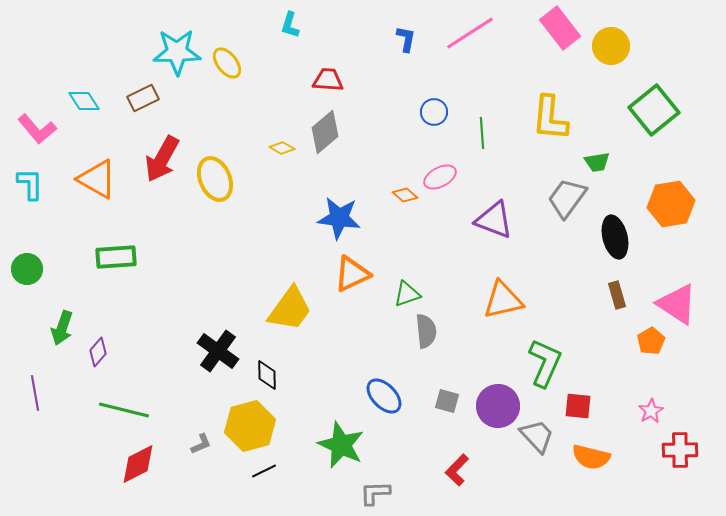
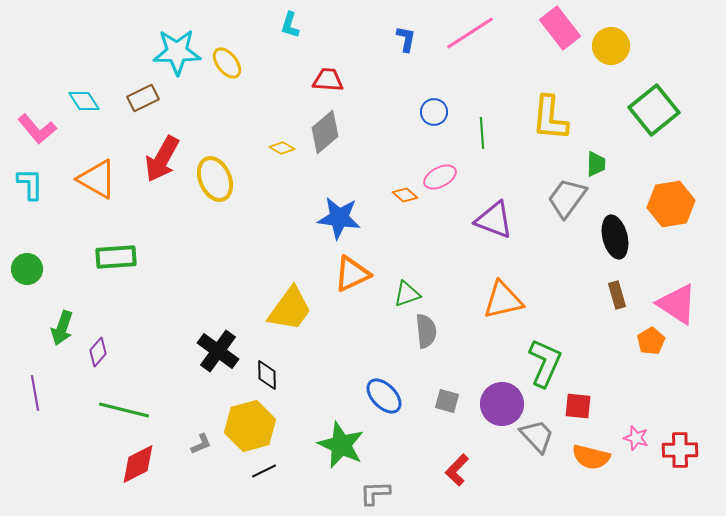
green trapezoid at (597, 162): moved 1 px left, 2 px down; rotated 80 degrees counterclockwise
purple circle at (498, 406): moved 4 px right, 2 px up
pink star at (651, 411): moved 15 px left, 27 px down; rotated 25 degrees counterclockwise
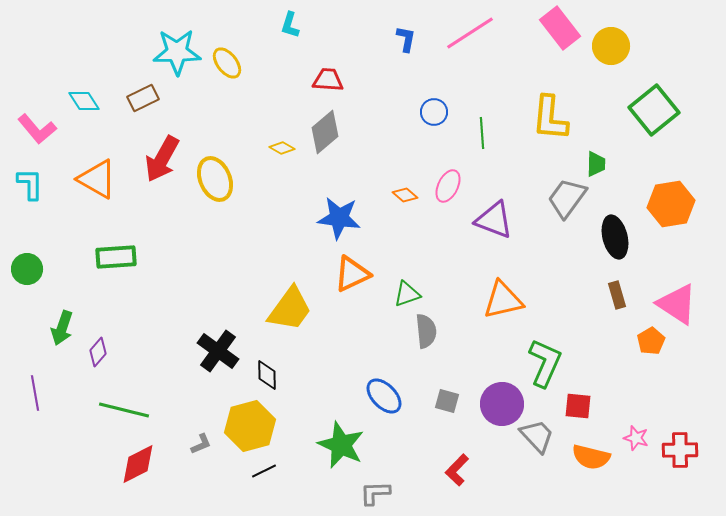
pink ellipse at (440, 177): moved 8 px right, 9 px down; rotated 36 degrees counterclockwise
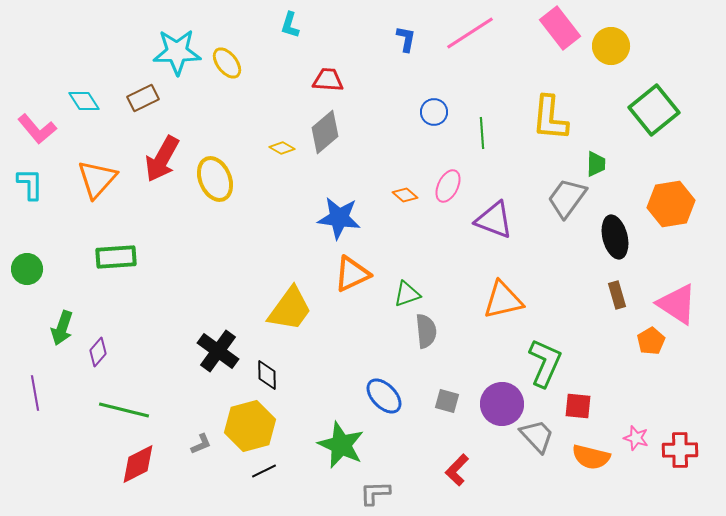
orange triangle at (97, 179): rotated 42 degrees clockwise
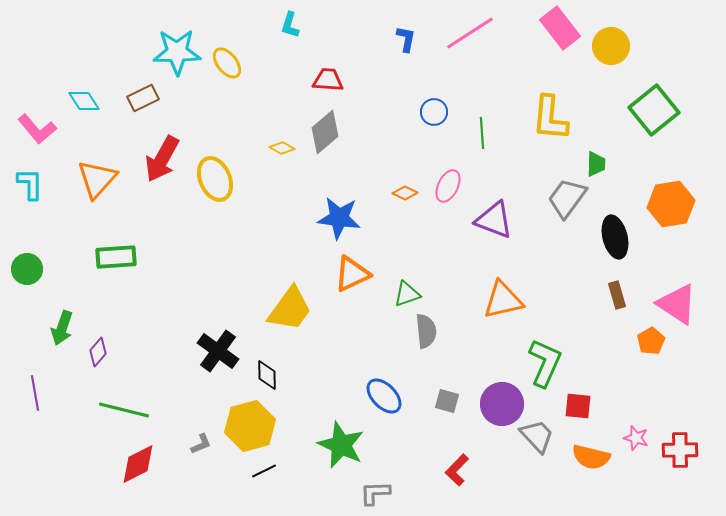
orange diamond at (405, 195): moved 2 px up; rotated 15 degrees counterclockwise
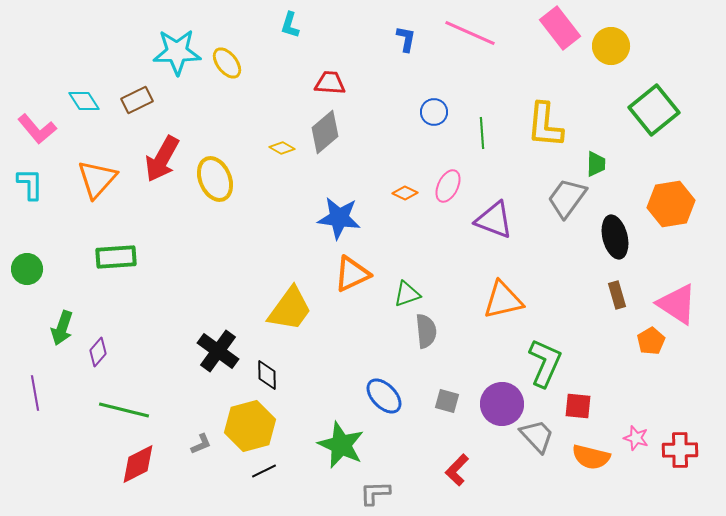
pink line at (470, 33): rotated 57 degrees clockwise
red trapezoid at (328, 80): moved 2 px right, 3 px down
brown rectangle at (143, 98): moved 6 px left, 2 px down
yellow L-shape at (550, 118): moved 5 px left, 7 px down
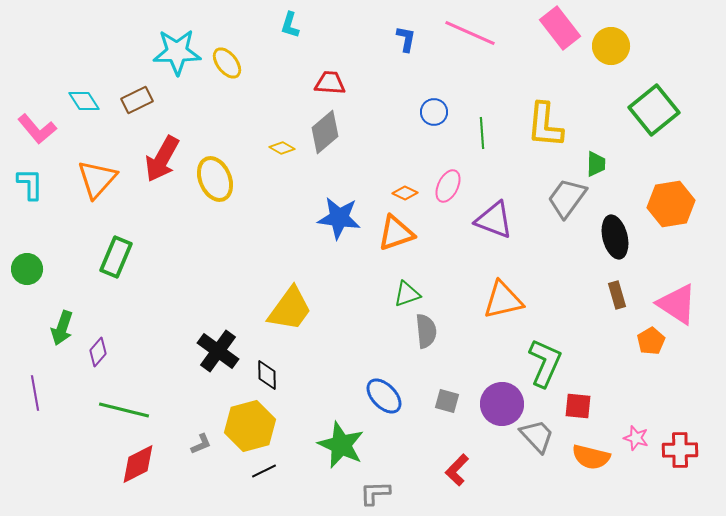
green rectangle at (116, 257): rotated 63 degrees counterclockwise
orange triangle at (352, 274): moved 44 px right, 41 px up; rotated 6 degrees clockwise
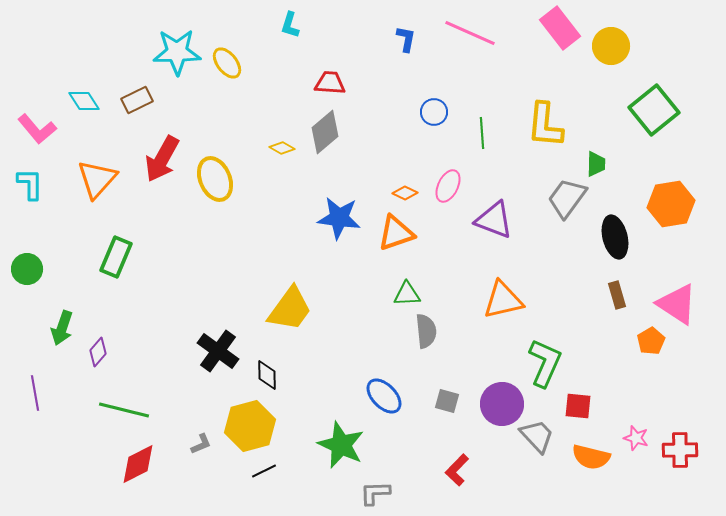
green triangle at (407, 294): rotated 16 degrees clockwise
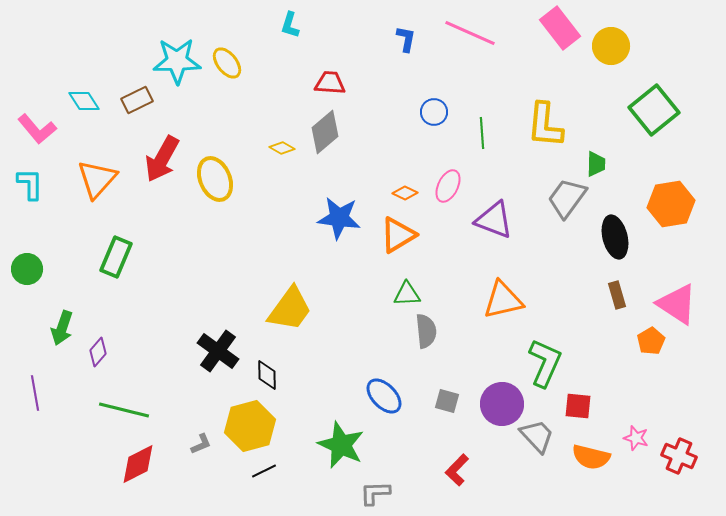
cyan star at (177, 52): moved 9 px down
orange triangle at (396, 233): moved 2 px right, 2 px down; rotated 12 degrees counterclockwise
red cross at (680, 450): moved 1 px left, 6 px down; rotated 24 degrees clockwise
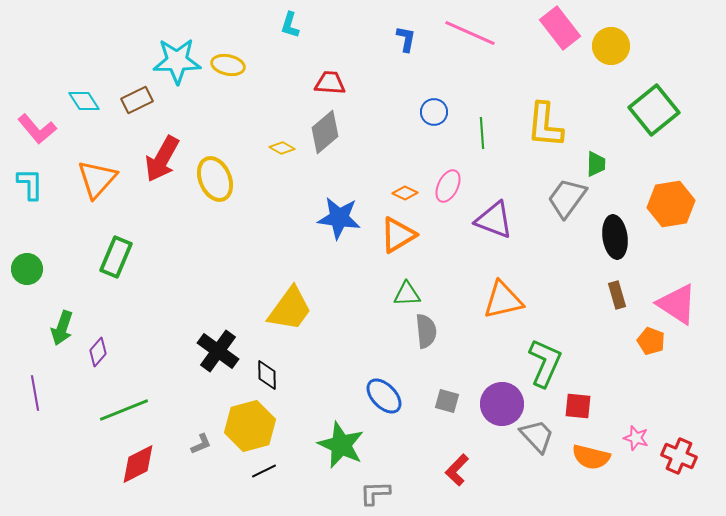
yellow ellipse at (227, 63): moved 1 px right, 2 px down; rotated 40 degrees counterclockwise
black ellipse at (615, 237): rotated 6 degrees clockwise
orange pentagon at (651, 341): rotated 20 degrees counterclockwise
green line at (124, 410): rotated 36 degrees counterclockwise
